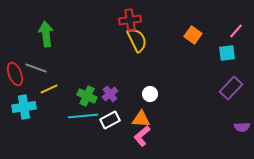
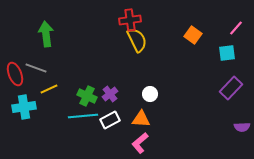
pink line: moved 3 px up
pink L-shape: moved 2 px left, 7 px down
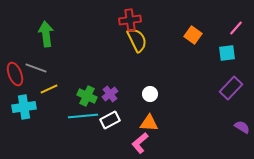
orange triangle: moved 8 px right, 4 px down
purple semicircle: rotated 147 degrees counterclockwise
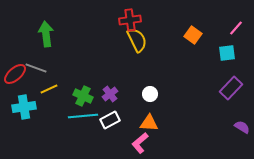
red ellipse: rotated 70 degrees clockwise
green cross: moved 4 px left
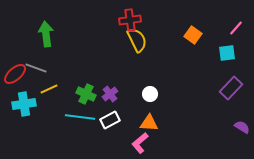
green cross: moved 3 px right, 2 px up
cyan cross: moved 3 px up
cyan line: moved 3 px left, 1 px down; rotated 12 degrees clockwise
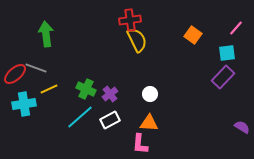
purple rectangle: moved 8 px left, 11 px up
green cross: moved 5 px up
cyan line: rotated 48 degrees counterclockwise
pink L-shape: moved 1 px down; rotated 45 degrees counterclockwise
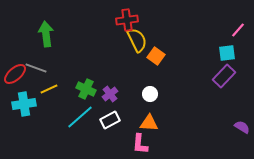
red cross: moved 3 px left
pink line: moved 2 px right, 2 px down
orange square: moved 37 px left, 21 px down
purple rectangle: moved 1 px right, 1 px up
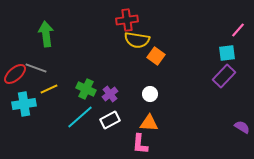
yellow semicircle: rotated 125 degrees clockwise
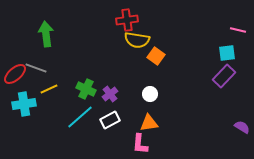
pink line: rotated 63 degrees clockwise
orange triangle: rotated 12 degrees counterclockwise
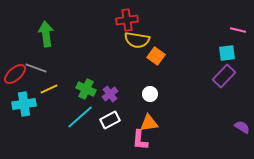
pink L-shape: moved 4 px up
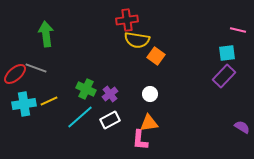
yellow line: moved 12 px down
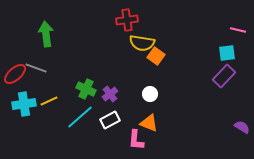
yellow semicircle: moved 5 px right, 3 px down
orange triangle: rotated 30 degrees clockwise
pink L-shape: moved 4 px left
